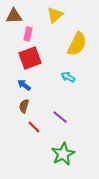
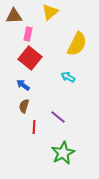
yellow triangle: moved 5 px left, 3 px up
red square: rotated 30 degrees counterclockwise
blue arrow: moved 1 px left
purple line: moved 2 px left
red line: rotated 48 degrees clockwise
green star: moved 1 px up
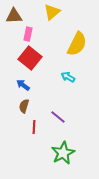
yellow triangle: moved 2 px right
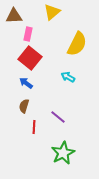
blue arrow: moved 3 px right, 2 px up
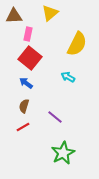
yellow triangle: moved 2 px left, 1 px down
purple line: moved 3 px left
red line: moved 11 px left; rotated 56 degrees clockwise
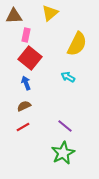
pink rectangle: moved 2 px left, 1 px down
blue arrow: rotated 32 degrees clockwise
brown semicircle: rotated 48 degrees clockwise
purple line: moved 10 px right, 9 px down
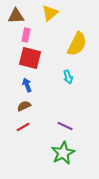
brown triangle: moved 2 px right
red square: rotated 25 degrees counterclockwise
cyan arrow: rotated 136 degrees counterclockwise
blue arrow: moved 1 px right, 2 px down
purple line: rotated 14 degrees counterclockwise
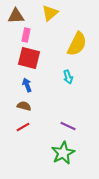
red square: moved 1 px left
brown semicircle: rotated 40 degrees clockwise
purple line: moved 3 px right
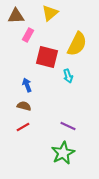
pink rectangle: moved 2 px right; rotated 16 degrees clockwise
red square: moved 18 px right, 1 px up
cyan arrow: moved 1 px up
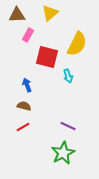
brown triangle: moved 1 px right, 1 px up
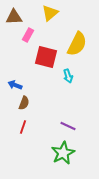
brown triangle: moved 3 px left, 2 px down
red square: moved 1 px left
blue arrow: moved 12 px left; rotated 48 degrees counterclockwise
brown semicircle: moved 3 px up; rotated 96 degrees clockwise
red line: rotated 40 degrees counterclockwise
